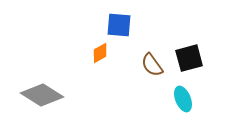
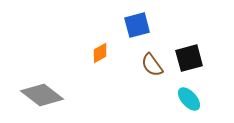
blue square: moved 18 px right; rotated 20 degrees counterclockwise
gray diamond: rotated 6 degrees clockwise
cyan ellipse: moved 6 px right; rotated 20 degrees counterclockwise
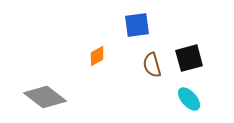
blue square: rotated 8 degrees clockwise
orange diamond: moved 3 px left, 3 px down
brown semicircle: rotated 20 degrees clockwise
gray diamond: moved 3 px right, 2 px down
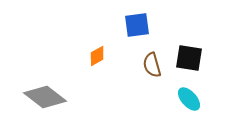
black square: rotated 24 degrees clockwise
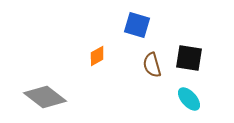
blue square: rotated 24 degrees clockwise
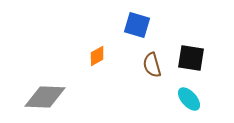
black square: moved 2 px right
gray diamond: rotated 36 degrees counterclockwise
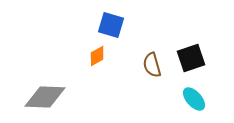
blue square: moved 26 px left
black square: rotated 28 degrees counterclockwise
cyan ellipse: moved 5 px right
